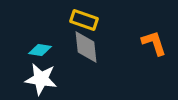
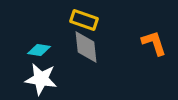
cyan diamond: moved 1 px left
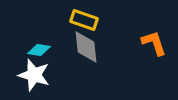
white star: moved 7 px left, 4 px up; rotated 8 degrees clockwise
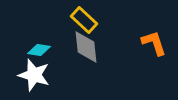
yellow rectangle: rotated 24 degrees clockwise
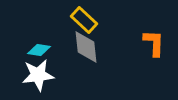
orange L-shape: rotated 20 degrees clockwise
white star: moved 4 px right; rotated 24 degrees counterclockwise
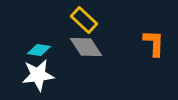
gray diamond: rotated 28 degrees counterclockwise
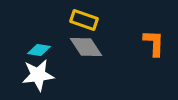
yellow rectangle: rotated 24 degrees counterclockwise
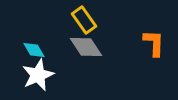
yellow rectangle: rotated 36 degrees clockwise
cyan diamond: moved 5 px left; rotated 50 degrees clockwise
white star: rotated 16 degrees counterclockwise
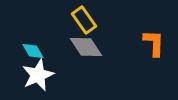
cyan diamond: moved 1 px left, 1 px down
